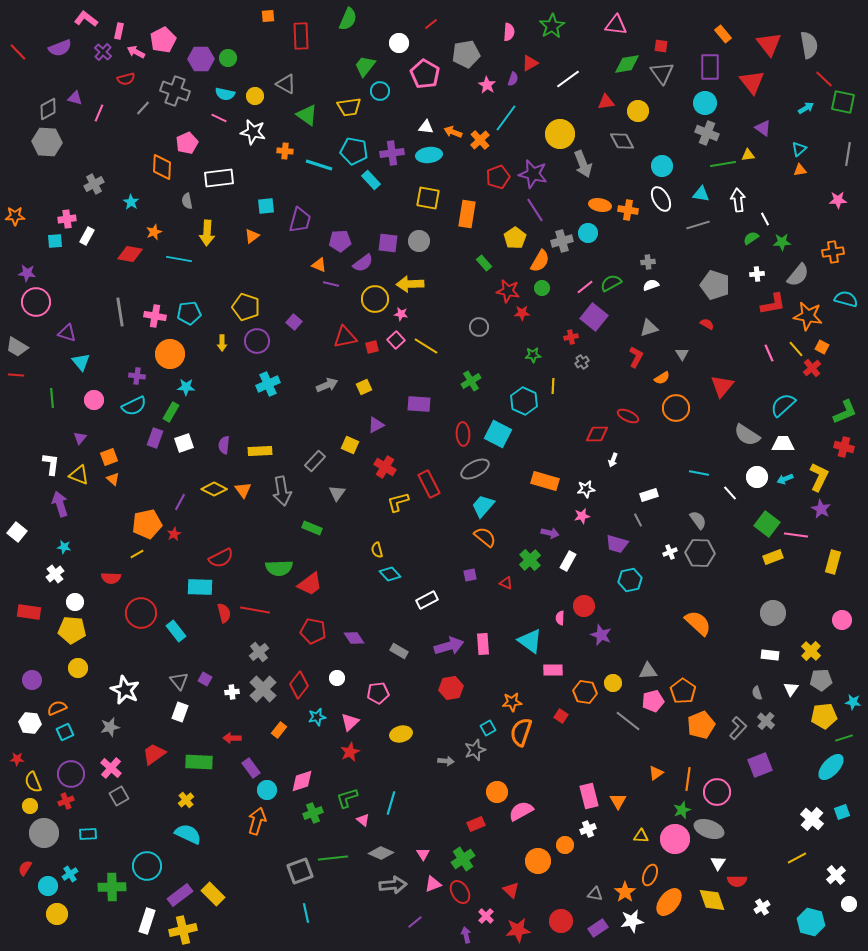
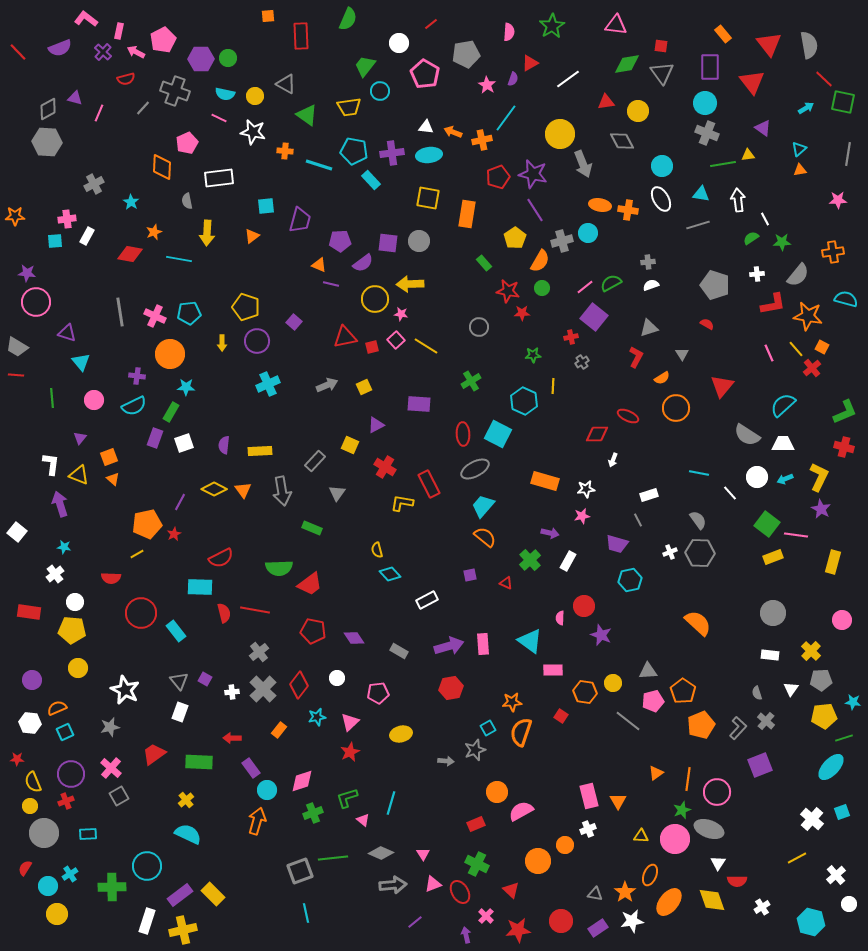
orange cross at (480, 140): moved 2 px right; rotated 30 degrees clockwise
pink cross at (155, 316): rotated 15 degrees clockwise
yellow L-shape at (398, 502): moved 4 px right, 1 px down; rotated 25 degrees clockwise
green cross at (463, 859): moved 14 px right, 5 px down; rotated 30 degrees counterclockwise
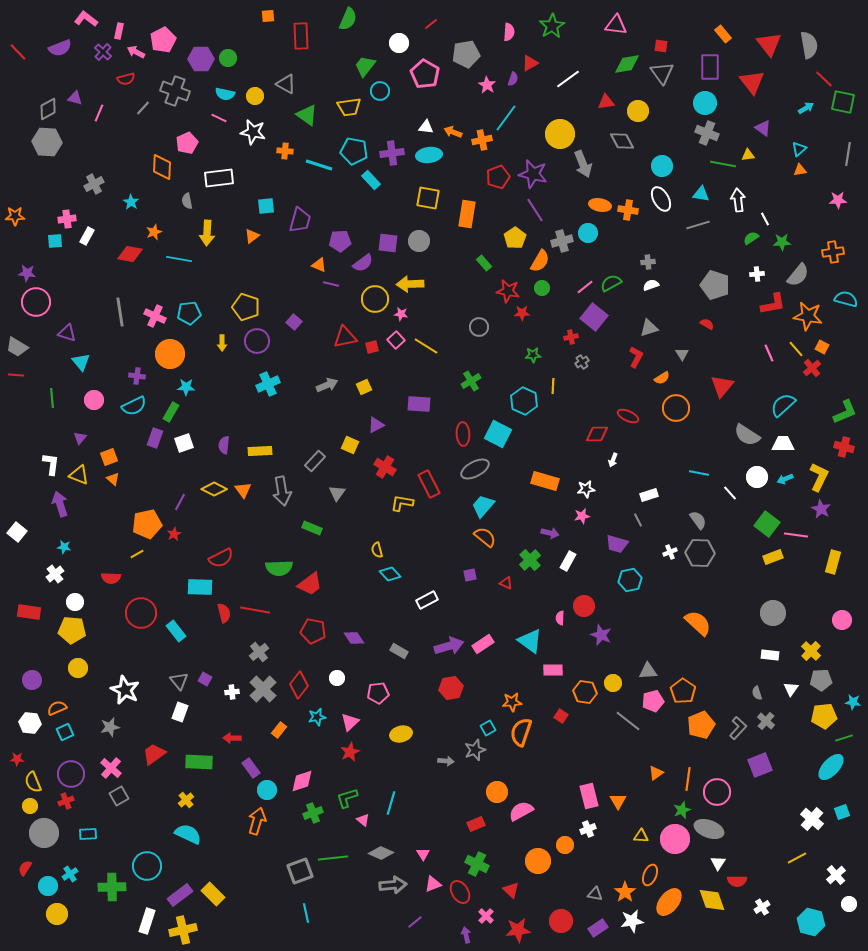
green line at (723, 164): rotated 20 degrees clockwise
pink rectangle at (483, 644): rotated 60 degrees clockwise
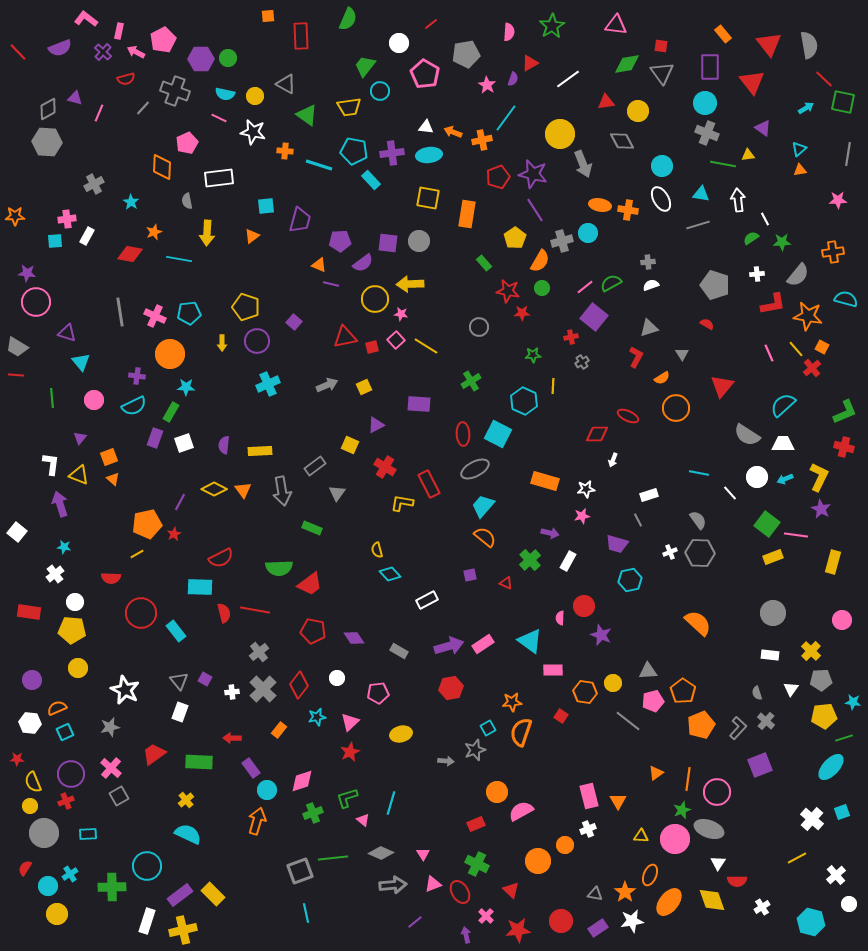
gray rectangle at (315, 461): moved 5 px down; rotated 10 degrees clockwise
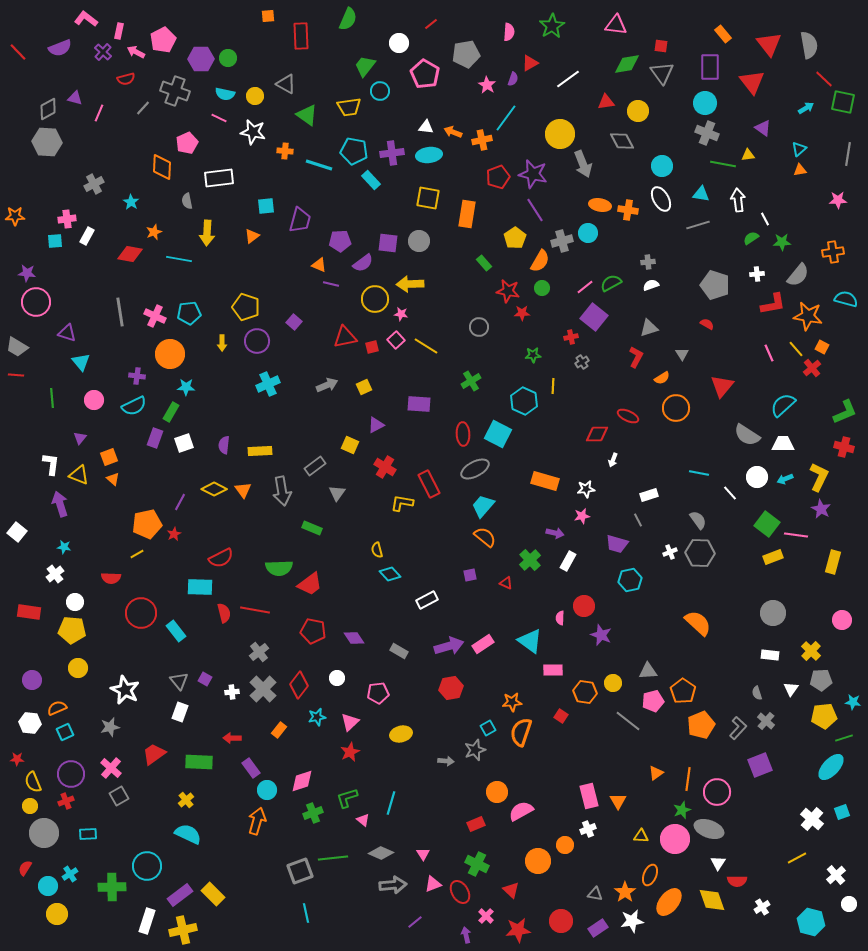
purple arrow at (550, 533): moved 5 px right
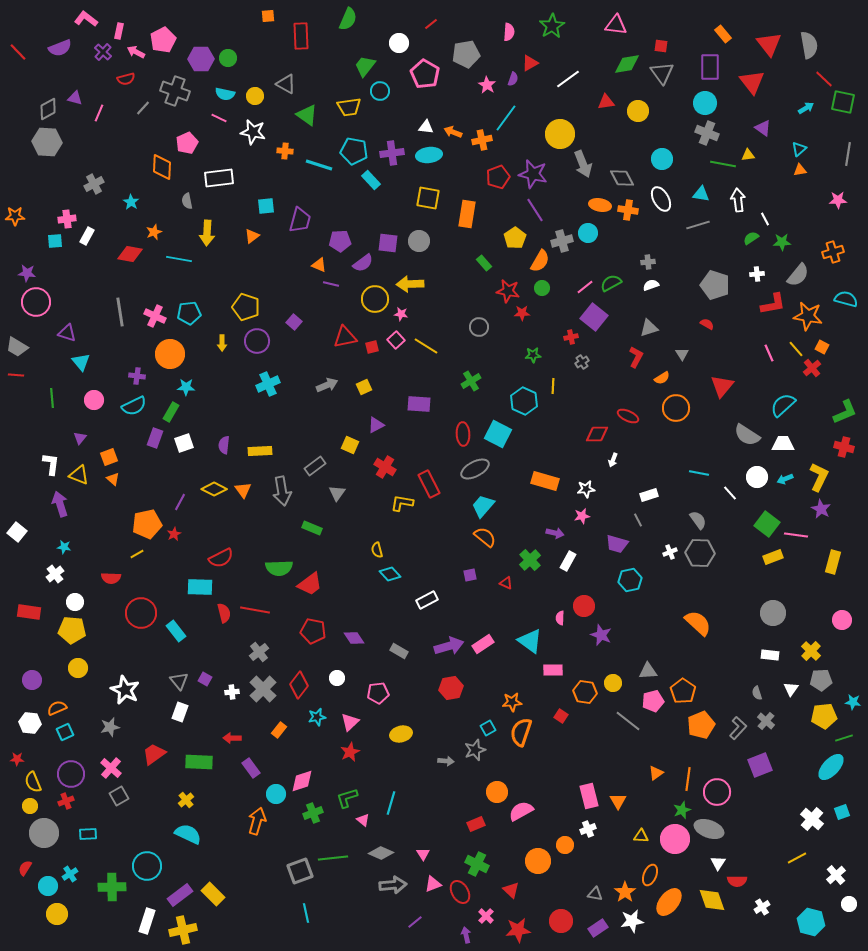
gray diamond at (622, 141): moved 37 px down
cyan circle at (662, 166): moved 7 px up
orange cross at (833, 252): rotated 10 degrees counterclockwise
cyan circle at (267, 790): moved 9 px right, 4 px down
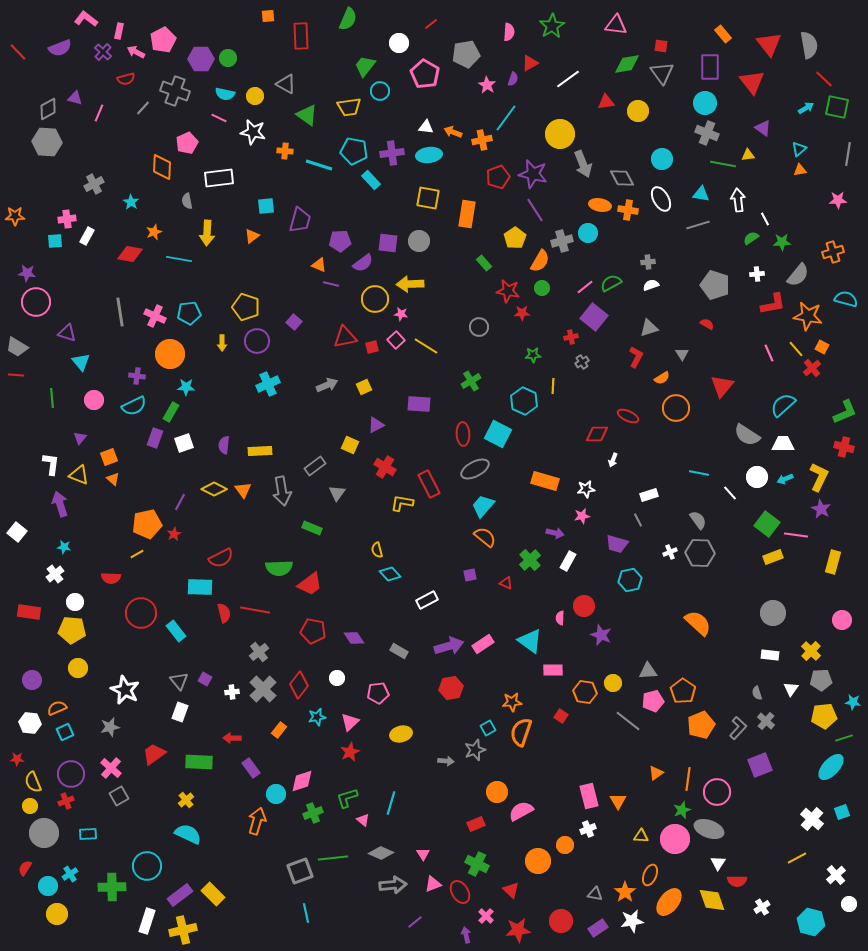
green square at (843, 102): moved 6 px left, 5 px down
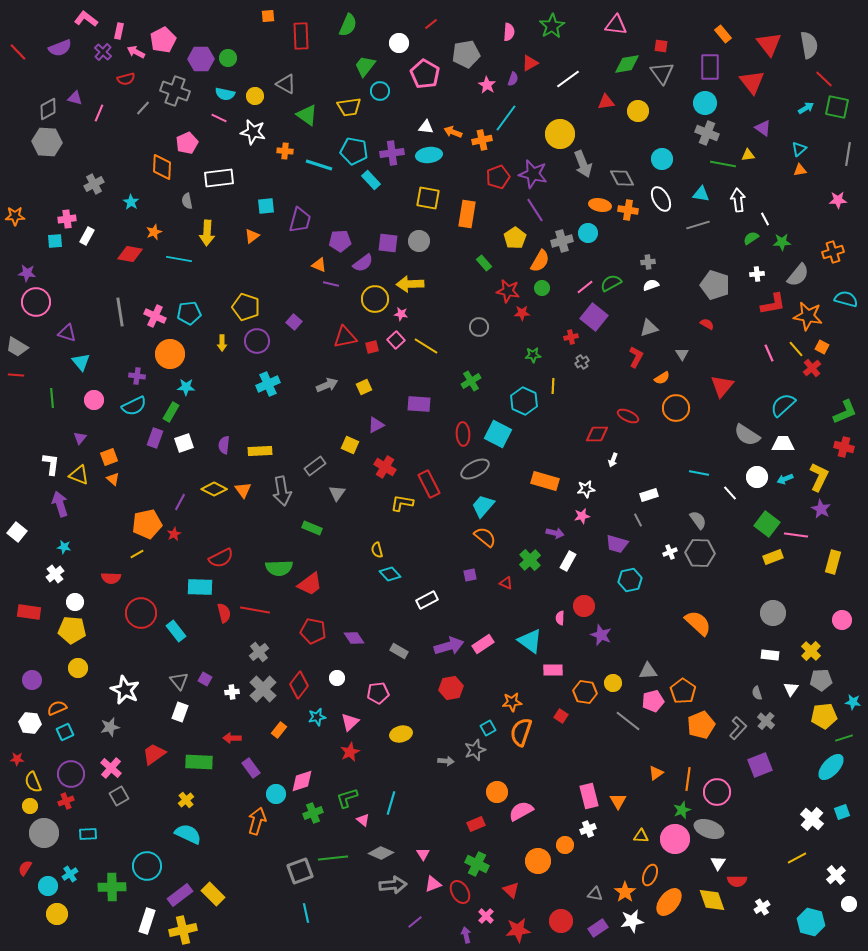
green semicircle at (348, 19): moved 6 px down
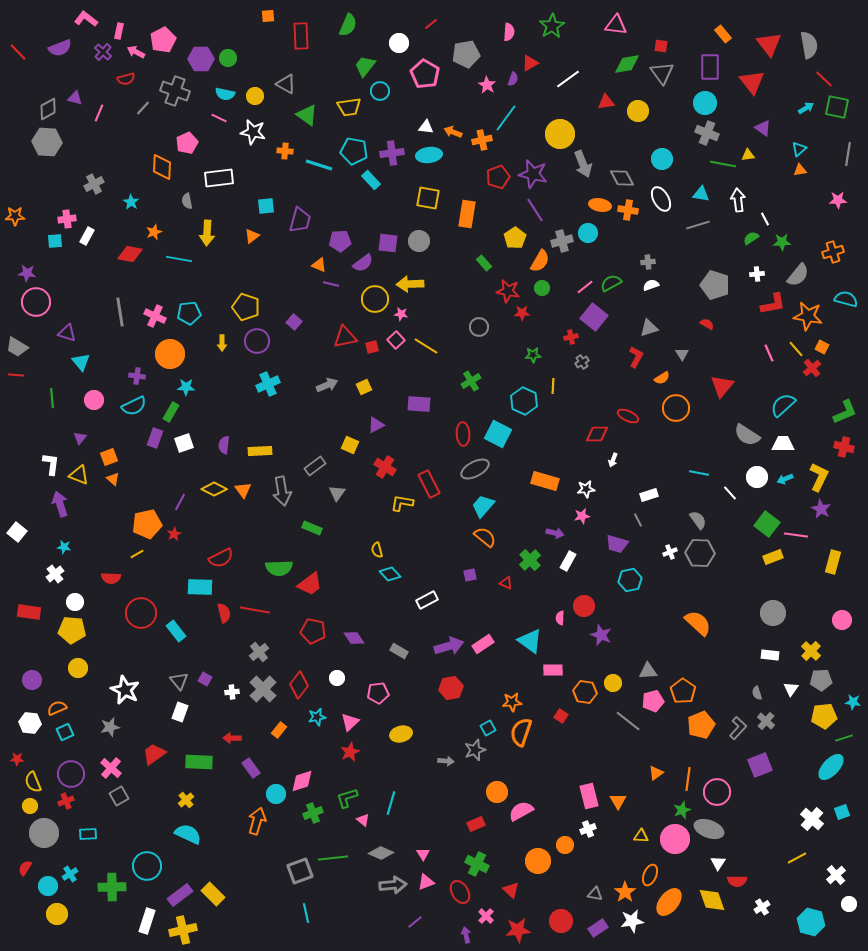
pink triangle at (433, 884): moved 7 px left, 2 px up
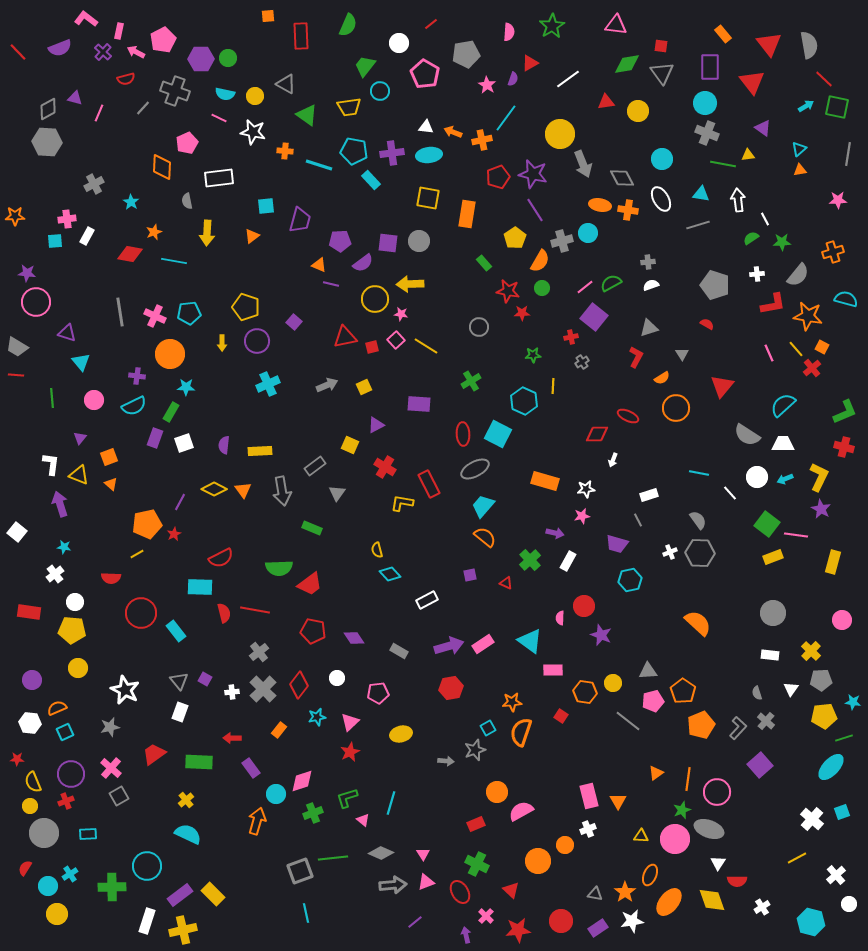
cyan arrow at (806, 108): moved 2 px up
cyan line at (179, 259): moved 5 px left, 2 px down
orange triangle at (113, 479): moved 2 px left, 5 px down
purple square at (760, 765): rotated 20 degrees counterclockwise
